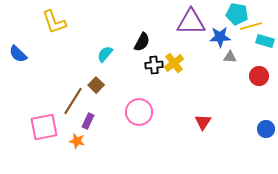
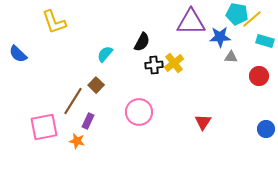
yellow line: moved 1 px right, 7 px up; rotated 25 degrees counterclockwise
gray triangle: moved 1 px right
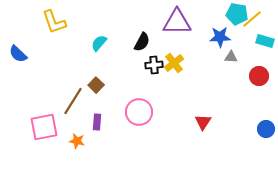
purple triangle: moved 14 px left
cyan semicircle: moved 6 px left, 11 px up
purple rectangle: moved 9 px right, 1 px down; rotated 21 degrees counterclockwise
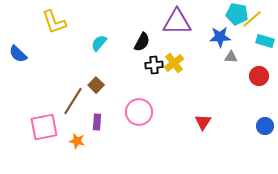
blue circle: moved 1 px left, 3 px up
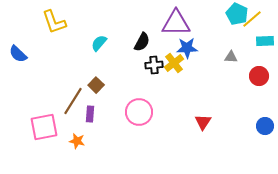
cyan pentagon: rotated 15 degrees clockwise
purple triangle: moved 1 px left, 1 px down
blue star: moved 33 px left, 11 px down
cyan rectangle: rotated 18 degrees counterclockwise
purple rectangle: moved 7 px left, 8 px up
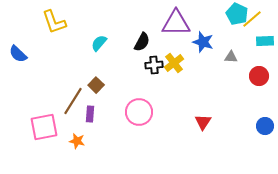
blue star: moved 16 px right, 6 px up; rotated 20 degrees clockwise
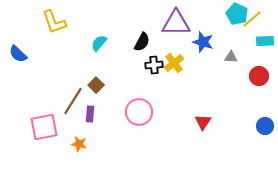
orange star: moved 2 px right, 3 px down
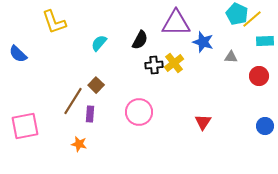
black semicircle: moved 2 px left, 2 px up
pink square: moved 19 px left, 1 px up
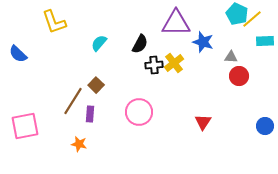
black semicircle: moved 4 px down
red circle: moved 20 px left
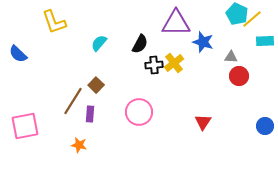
orange star: moved 1 px down
